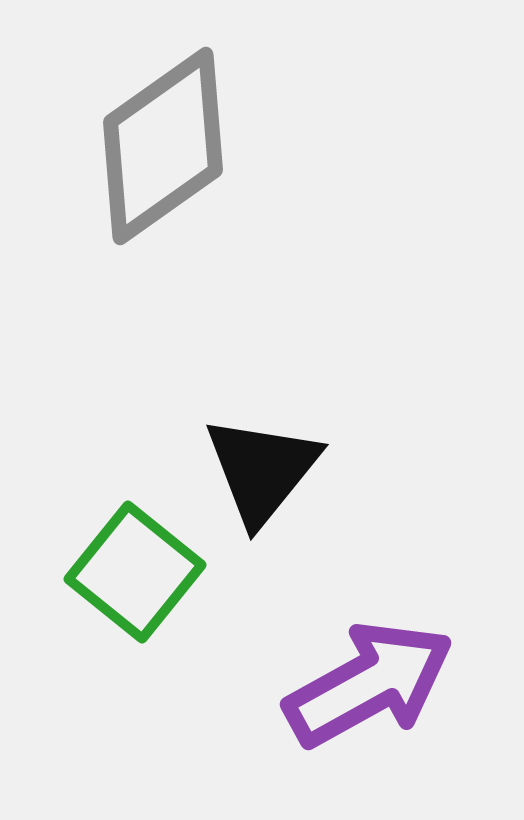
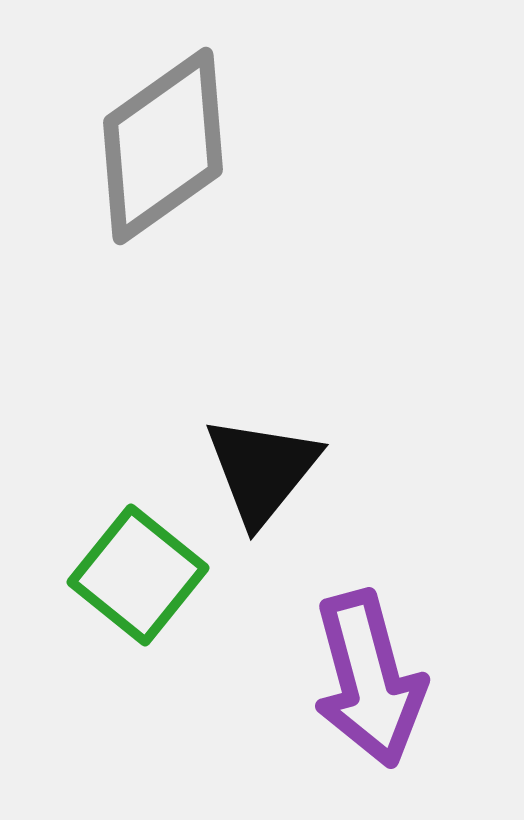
green square: moved 3 px right, 3 px down
purple arrow: moved 5 px up; rotated 104 degrees clockwise
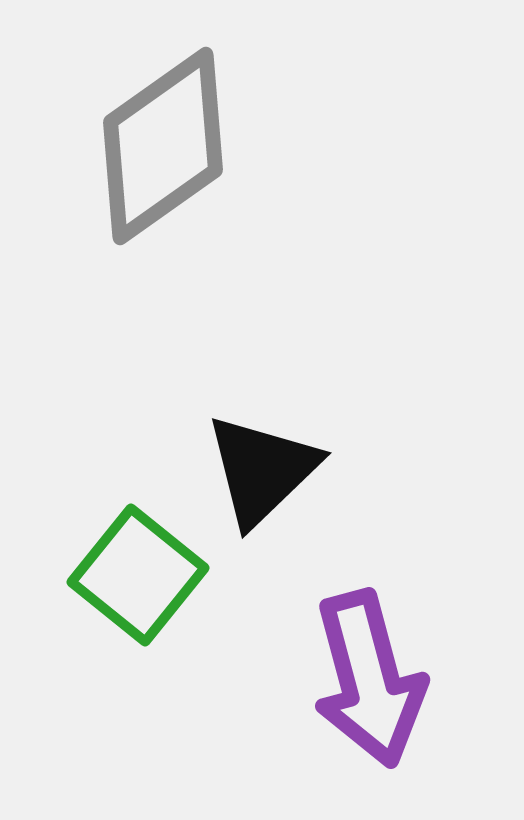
black triangle: rotated 7 degrees clockwise
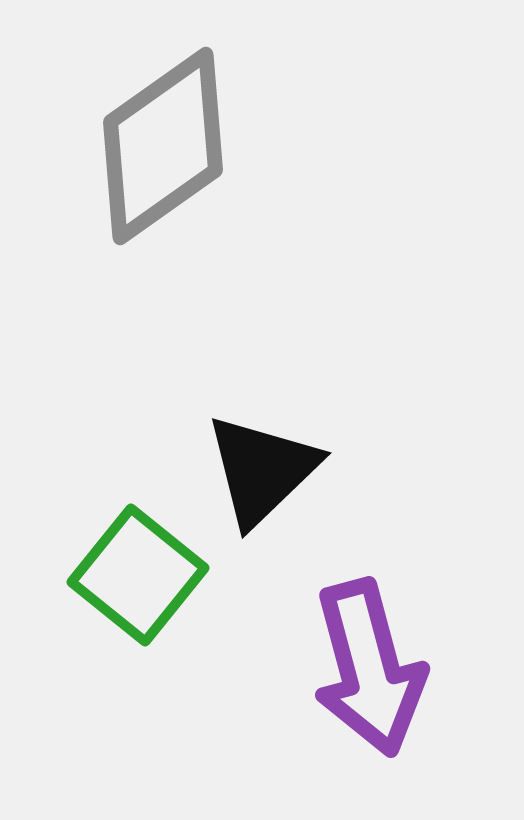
purple arrow: moved 11 px up
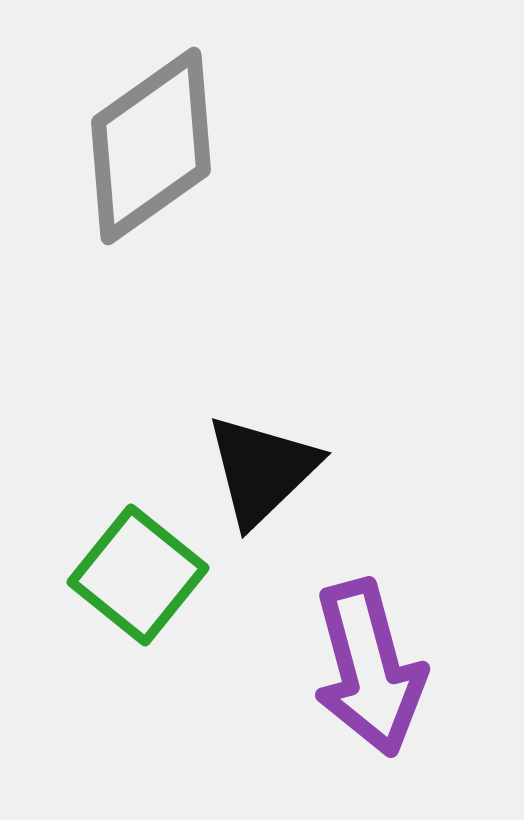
gray diamond: moved 12 px left
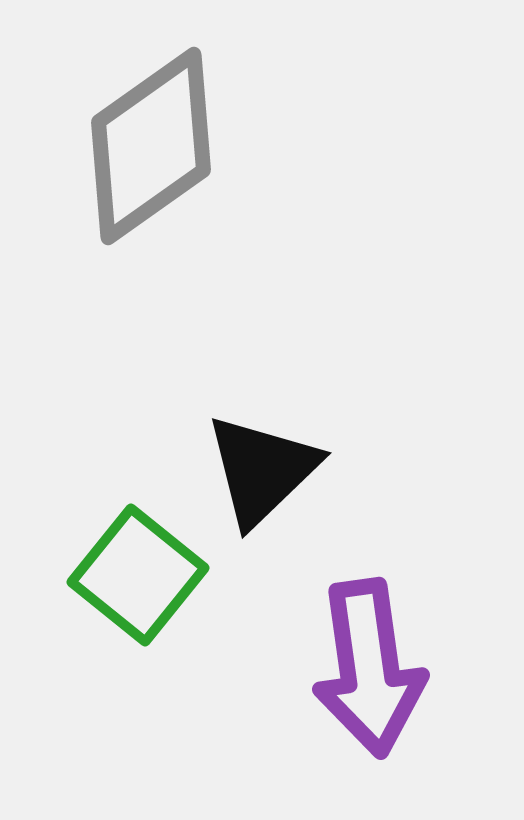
purple arrow: rotated 7 degrees clockwise
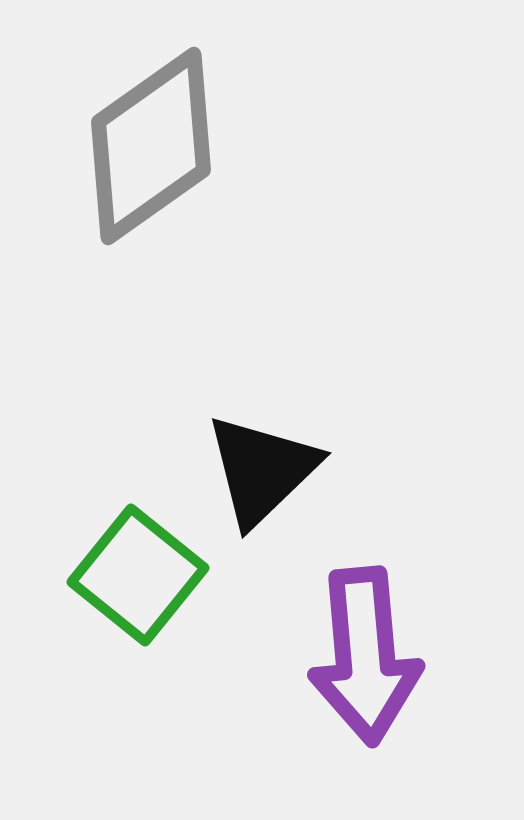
purple arrow: moved 4 px left, 12 px up; rotated 3 degrees clockwise
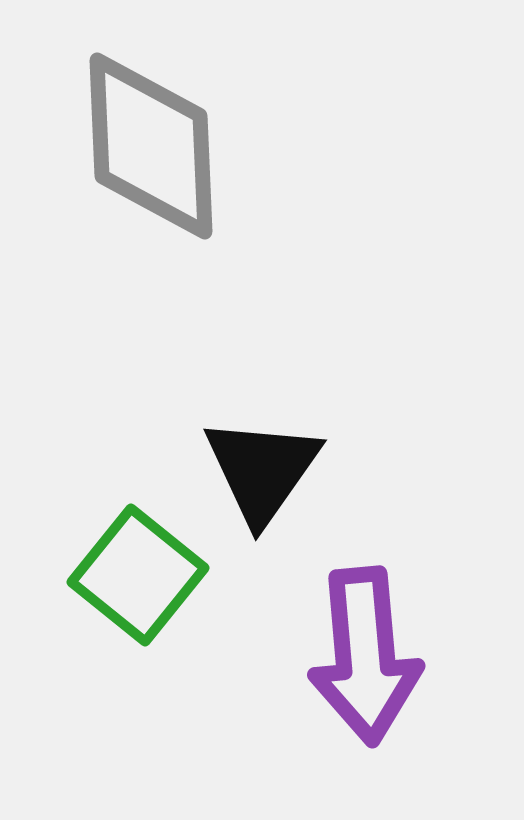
gray diamond: rotated 57 degrees counterclockwise
black triangle: rotated 11 degrees counterclockwise
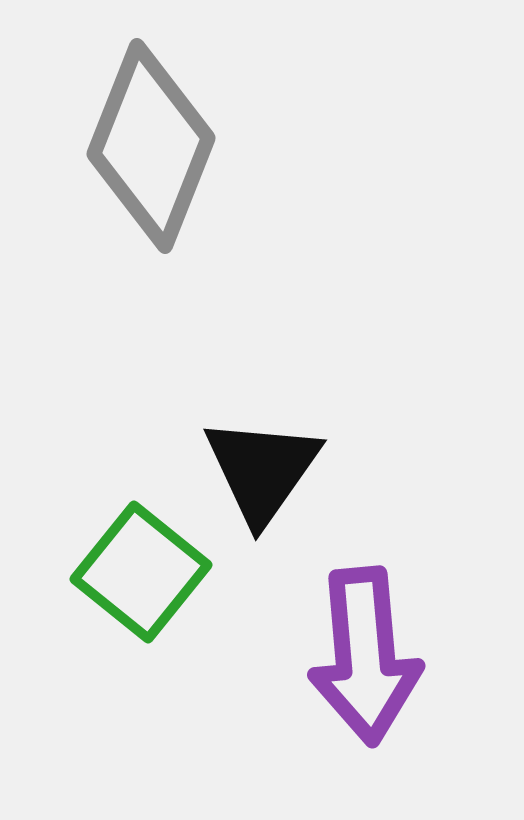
gray diamond: rotated 24 degrees clockwise
green square: moved 3 px right, 3 px up
